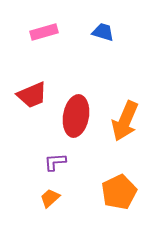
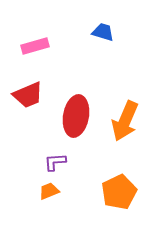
pink rectangle: moved 9 px left, 14 px down
red trapezoid: moved 4 px left
orange trapezoid: moved 1 px left, 7 px up; rotated 20 degrees clockwise
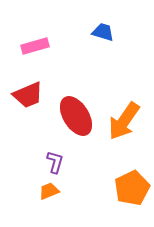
red ellipse: rotated 42 degrees counterclockwise
orange arrow: moved 1 px left; rotated 12 degrees clockwise
purple L-shape: rotated 110 degrees clockwise
orange pentagon: moved 13 px right, 4 px up
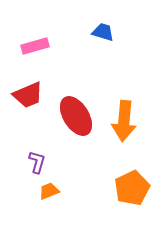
orange arrow: rotated 30 degrees counterclockwise
purple L-shape: moved 18 px left
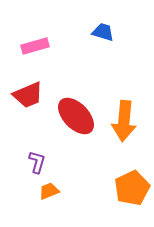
red ellipse: rotated 12 degrees counterclockwise
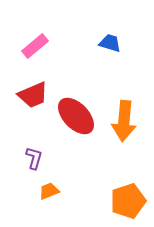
blue trapezoid: moved 7 px right, 11 px down
pink rectangle: rotated 24 degrees counterclockwise
red trapezoid: moved 5 px right
purple L-shape: moved 3 px left, 4 px up
orange pentagon: moved 4 px left, 13 px down; rotated 8 degrees clockwise
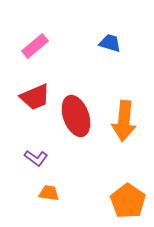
red trapezoid: moved 2 px right, 2 px down
red ellipse: rotated 24 degrees clockwise
purple L-shape: moved 2 px right; rotated 110 degrees clockwise
orange trapezoid: moved 2 px down; rotated 30 degrees clockwise
orange pentagon: rotated 20 degrees counterclockwise
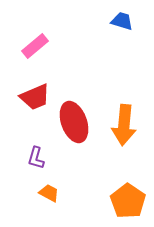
blue trapezoid: moved 12 px right, 22 px up
red ellipse: moved 2 px left, 6 px down
orange arrow: moved 4 px down
purple L-shape: rotated 70 degrees clockwise
orange trapezoid: rotated 20 degrees clockwise
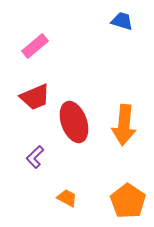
purple L-shape: moved 1 px left, 1 px up; rotated 30 degrees clockwise
orange trapezoid: moved 18 px right, 5 px down
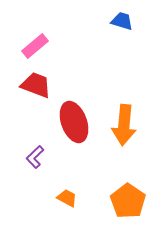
red trapezoid: moved 1 px right, 12 px up; rotated 136 degrees counterclockwise
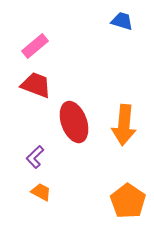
orange trapezoid: moved 26 px left, 6 px up
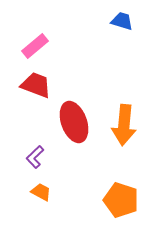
orange pentagon: moved 7 px left, 1 px up; rotated 16 degrees counterclockwise
